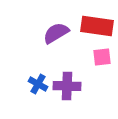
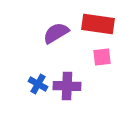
red rectangle: moved 1 px right, 2 px up
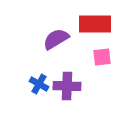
red rectangle: moved 3 px left; rotated 8 degrees counterclockwise
purple semicircle: moved 6 px down
blue cross: moved 1 px right
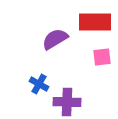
red rectangle: moved 2 px up
purple semicircle: moved 1 px left
purple cross: moved 16 px down
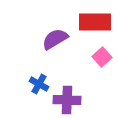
pink square: rotated 36 degrees counterclockwise
purple cross: moved 2 px up
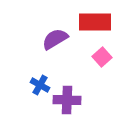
blue cross: moved 1 px right, 1 px down
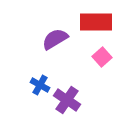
red rectangle: moved 1 px right
purple cross: rotated 32 degrees clockwise
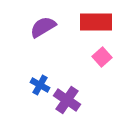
purple semicircle: moved 12 px left, 12 px up
